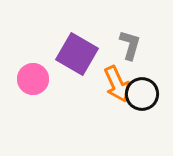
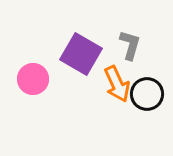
purple square: moved 4 px right
black circle: moved 5 px right
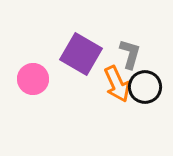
gray L-shape: moved 9 px down
black circle: moved 2 px left, 7 px up
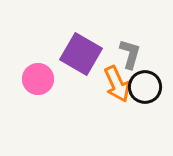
pink circle: moved 5 px right
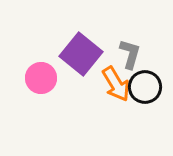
purple square: rotated 9 degrees clockwise
pink circle: moved 3 px right, 1 px up
orange arrow: moved 1 px left; rotated 6 degrees counterclockwise
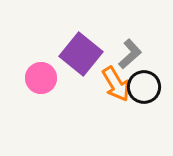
gray L-shape: rotated 32 degrees clockwise
black circle: moved 1 px left
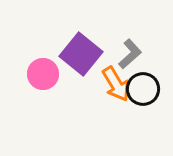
pink circle: moved 2 px right, 4 px up
black circle: moved 1 px left, 2 px down
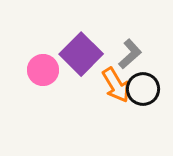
purple square: rotated 6 degrees clockwise
pink circle: moved 4 px up
orange arrow: moved 1 px down
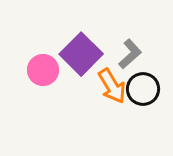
orange arrow: moved 4 px left, 1 px down
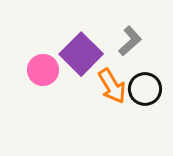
gray L-shape: moved 13 px up
black circle: moved 2 px right
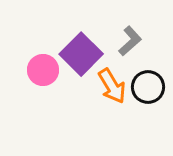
black circle: moved 3 px right, 2 px up
